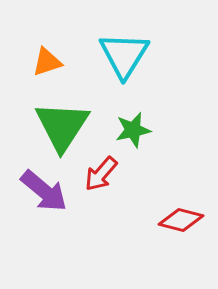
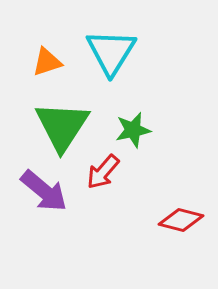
cyan triangle: moved 13 px left, 3 px up
red arrow: moved 2 px right, 2 px up
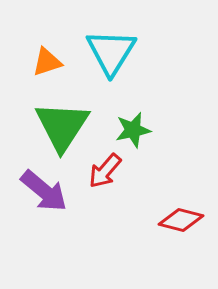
red arrow: moved 2 px right, 1 px up
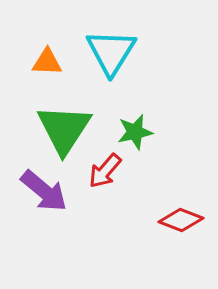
orange triangle: rotated 20 degrees clockwise
green triangle: moved 2 px right, 3 px down
green star: moved 2 px right, 2 px down
red diamond: rotated 6 degrees clockwise
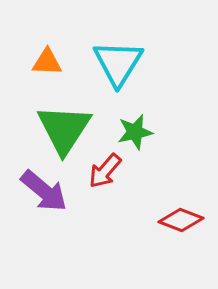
cyan triangle: moved 7 px right, 11 px down
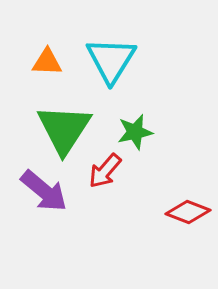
cyan triangle: moved 7 px left, 3 px up
red diamond: moved 7 px right, 8 px up
